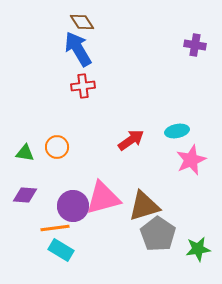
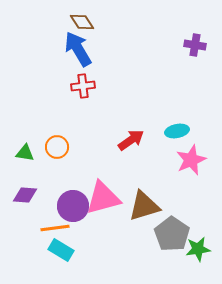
gray pentagon: moved 14 px right
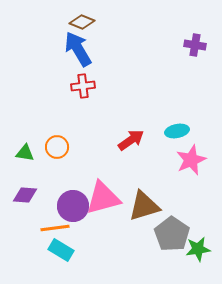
brown diamond: rotated 35 degrees counterclockwise
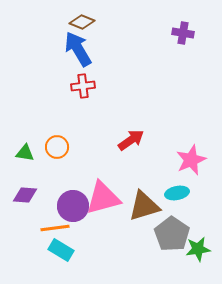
purple cross: moved 12 px left, 12 px up
cyan ellipse: moved 62 px down
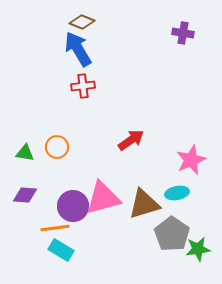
brown triangle: moved 2 px up
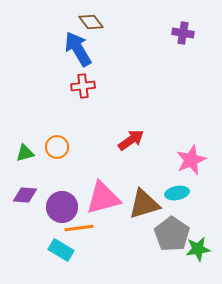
brown diamond: moved 9 px right; rotated 30 degrees clockwise
green triangle: rotated 24 degrees counterclockwise
purple circle: moved 11 px left, 1 px down
orange line: moved 24 px right
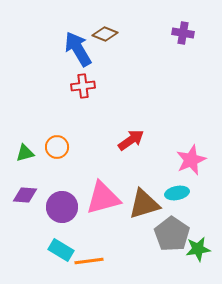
brown diamond: moved 14 px right, 12 px down; rotated 30 degrees counterclockwise
orange line: moved 10 px right, 33 px down
